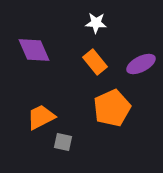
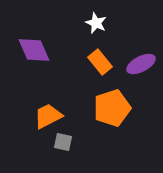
white star: rotated 20 degrees clockwise
orange rectangle: moved 5 px right
orange pentagon: rotated 6 degrees clockwise
orange trapezoid: moved 7 px right, 1 px up
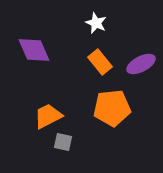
orange pentagon: rotated 12 degrees clockwise
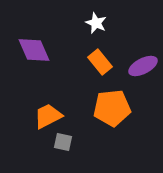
purple ellipse: moved 2 px right, 2 px down
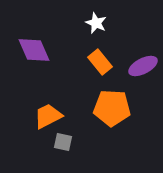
orange pentagon: rotated 9 degrees clockwise
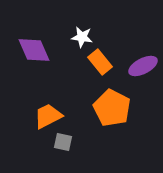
white star: moved 14 px left, 14 px down; rotated 15 degrees counterclockwise
orange pentagon: rotated 24 degrees clockwise
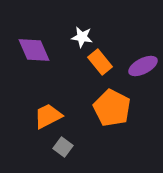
gray square: moved 5 px down; rotated 24 degrees clockwise
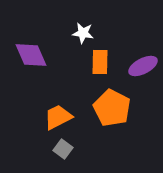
white star: moved 1 px right, 4 px up
purple diamond: moved 3 px left, 5 px down
orange rectangle: rotated 40 degrees clockwise
orange trapezoid: moved 10 px right, 1 px down
gray square: moved 2 px down
